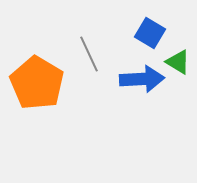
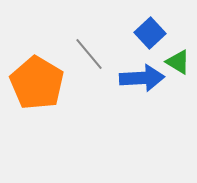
blue square: rotated 16 degrees clockwise
gray line: rotated 15 degrees counterclockwise
blue arrow: moved 1 px up
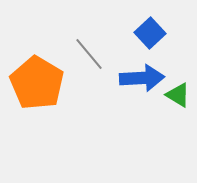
green triangle: moved 33 px down
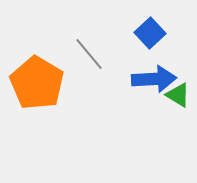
blue arrow: moved 12 px right, 1 px down
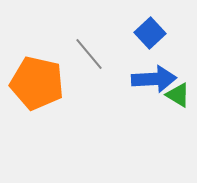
orange pentagon: rotated 18 degrees counterclockwise
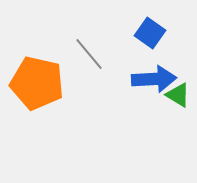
blue square: rotated 12 degrees counterclockwise
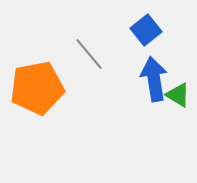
blue square: moved 4 px left, 3 px up; rotated 16 degrees clockwise
blue arrow: rotated 96 degrees counterclockwise
orange pentagon: moved 5 px down; rotated 24 degrees counterclockwise
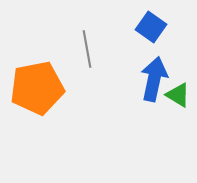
blue square: moved 5 px right, 3 px up; rotated 16 degrees counterclockwise
gray line: moved 2 px left, 5 px up; rotated 30 degrees clockwise
blue arrow: rotated 21 degrees clockwise
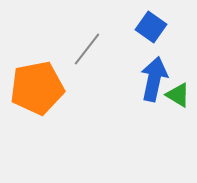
gray line: rotated 48 degrees clockwise
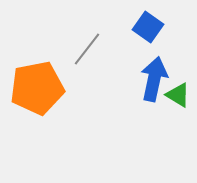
blue square: moved 3 px left
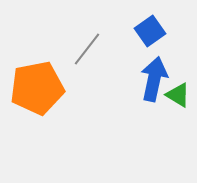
blue square: moved 2 px right, 4 px down; rotated 20 degrees clockwise
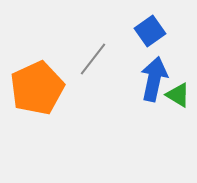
gray line: moved 6 px right, 10 px down
orange pentagon: rotated 14 degrees counterclockwise
